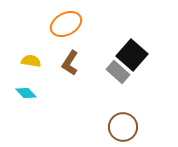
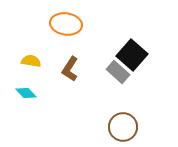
orange ellipse: rotated 36 degrees clockwise
brown L-shape: moved 6 px down
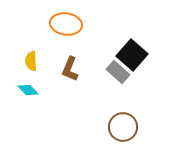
yellow semicircle: rotated 102 degrees counterclockwise
brown L-shape: rotated 10 degrees counterclockwise
cyan diamond: moved 2 px right, 3 px up
